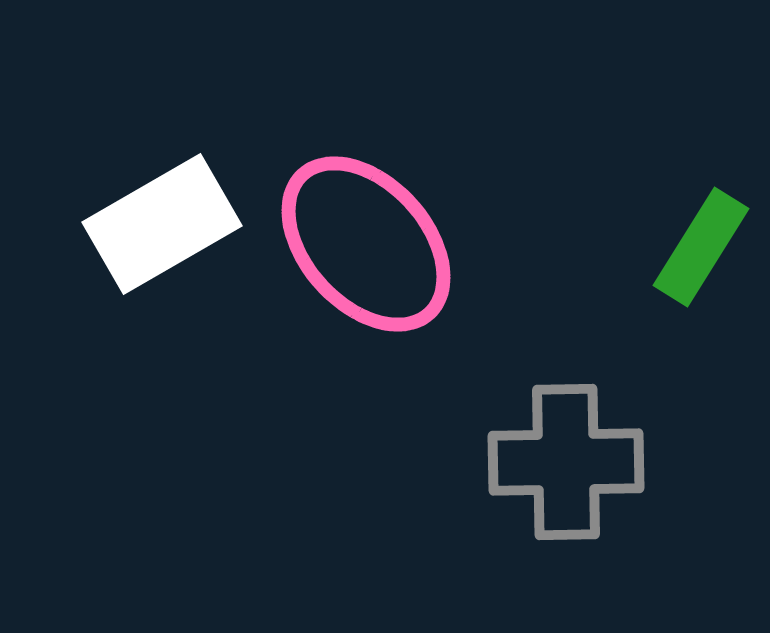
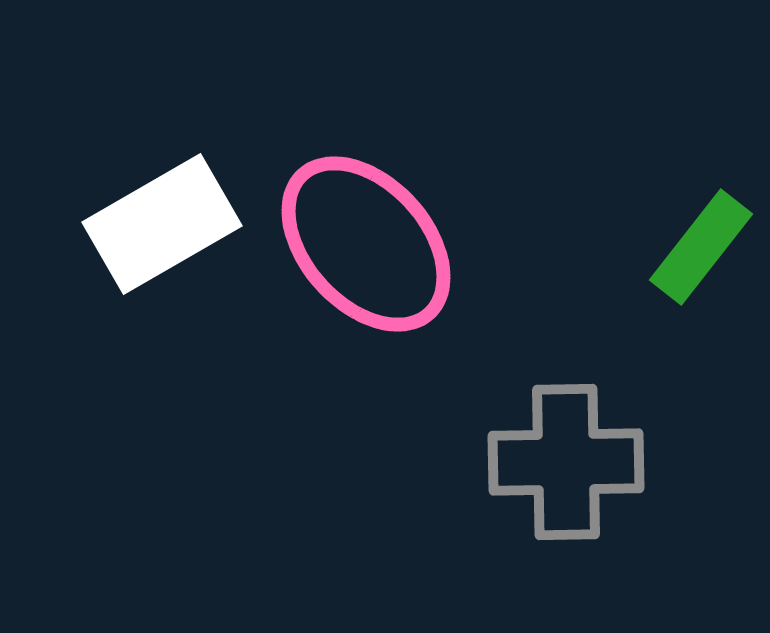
green rectangle: rotated 6 degrees clockwise
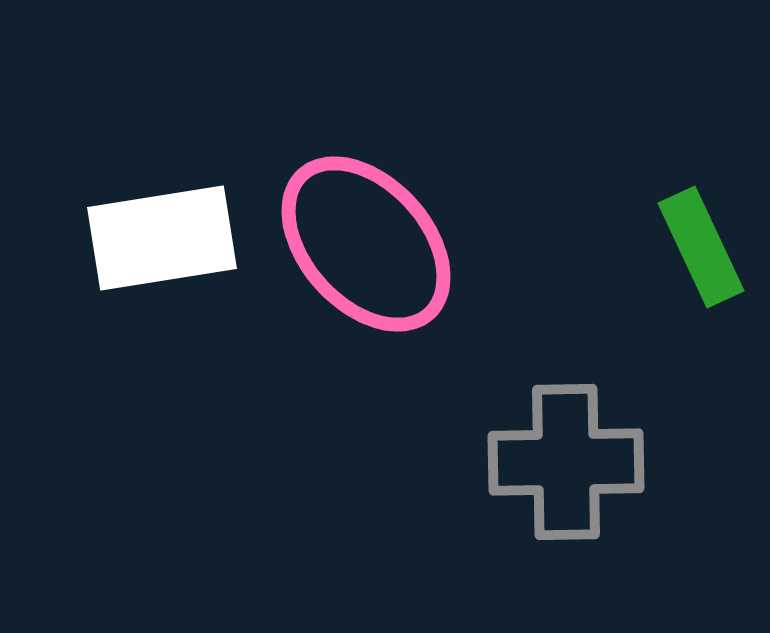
white rectangle: moved 14 px down; rotated 21 degrees clockwise
green rectangle: rotated 63 degrees counterclockwise
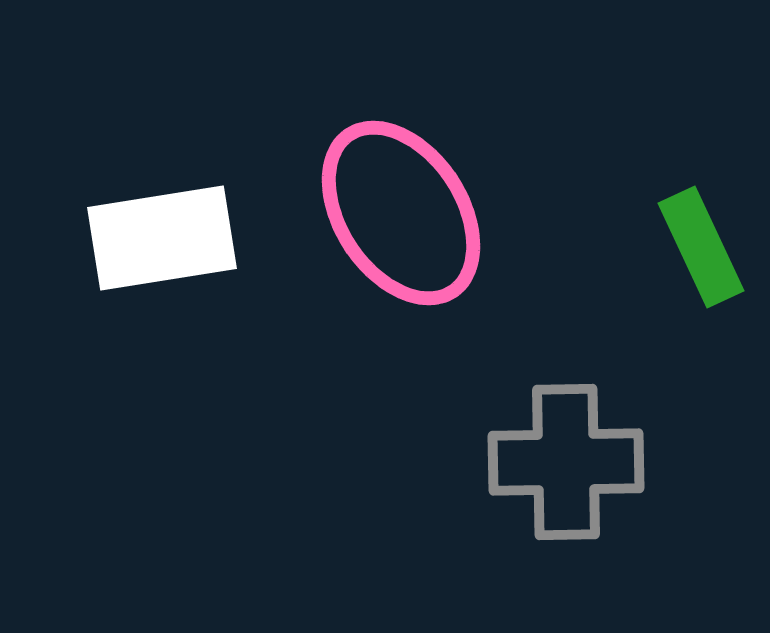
pink ellipse: moved 35 px right, 31 px up; rotated 9 degrees clockwise
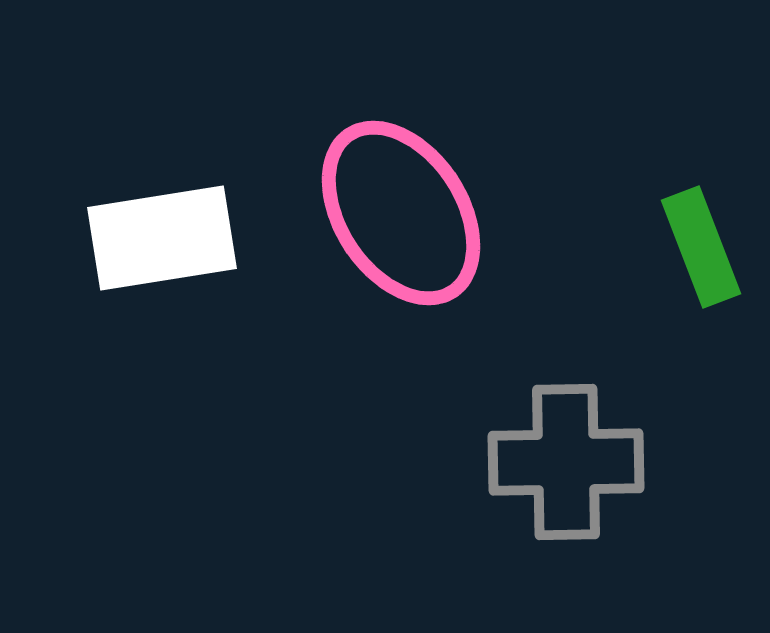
green rectangle: rotated 4 degrees clockwise
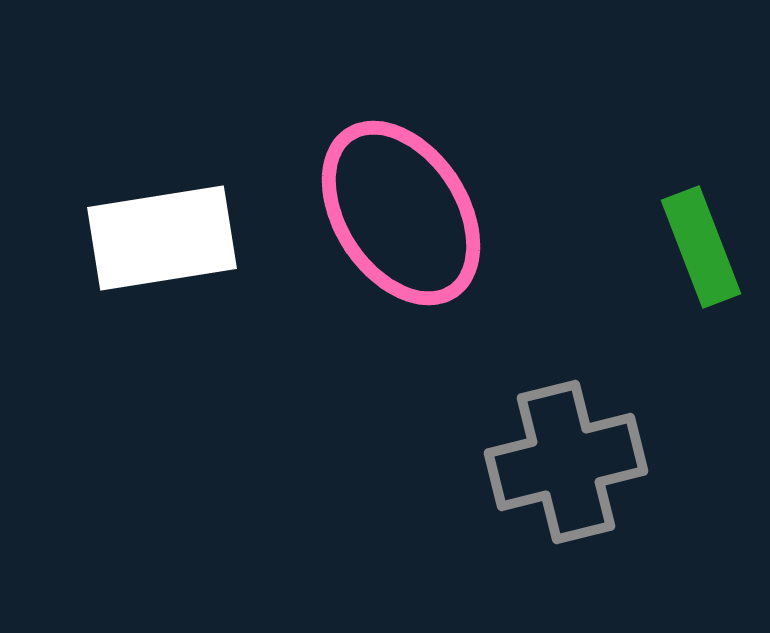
gray cross: rotated 13 degrees counterclockwise
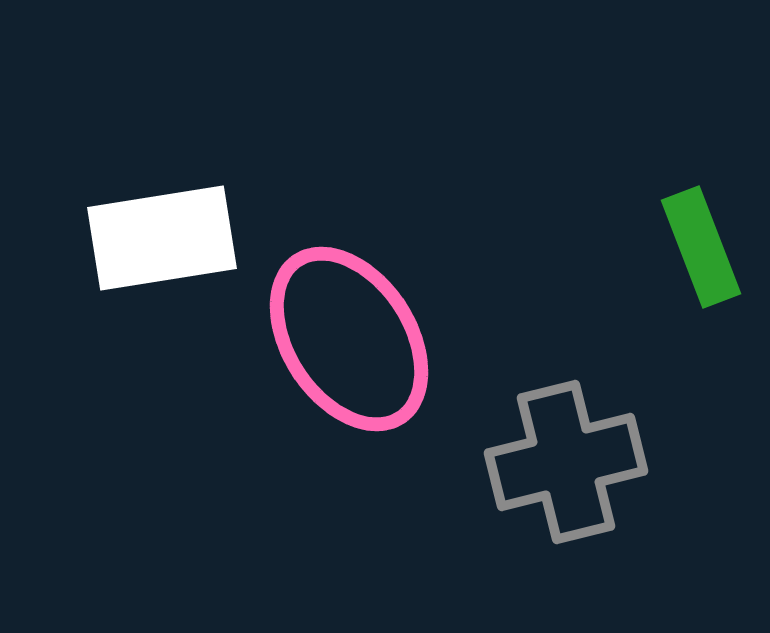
pink ellipse: moved 52 px left, 126 px down
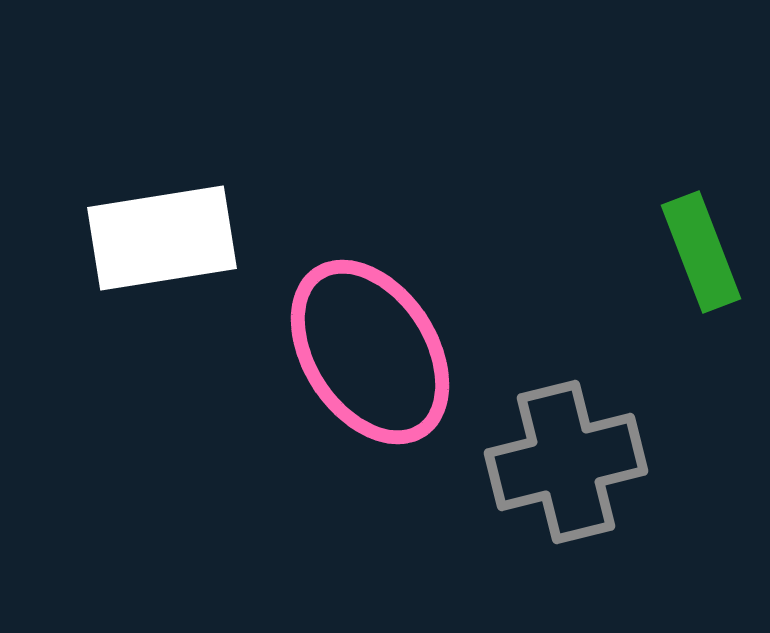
green rectangle: moved 5 px down
pink ellipse: moved 21 px right, 13 px down
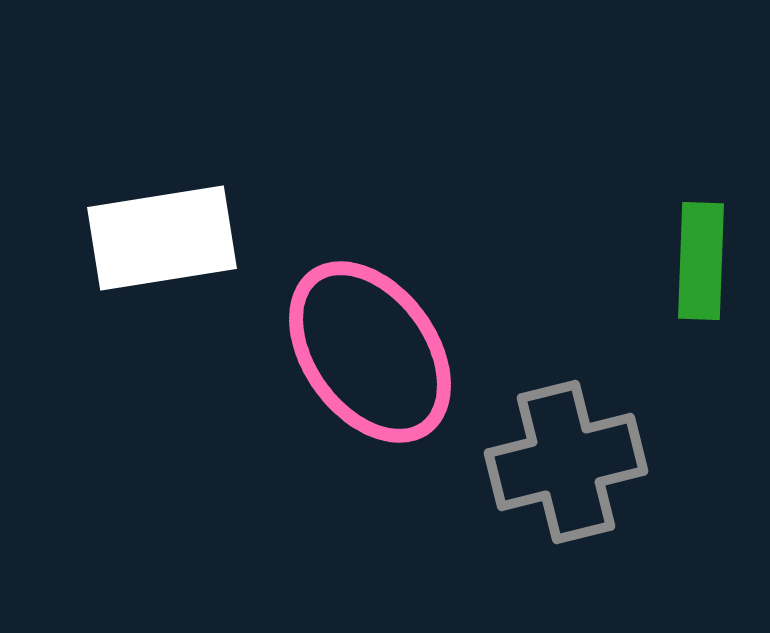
green rectangle: moved 9 px down; rotated 23 degrees clockwise
pink ellipse: rotated 3 degrees counterclockwise
